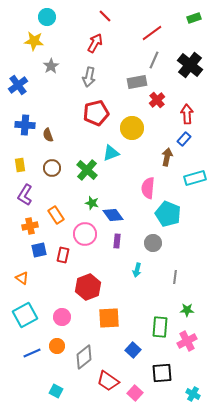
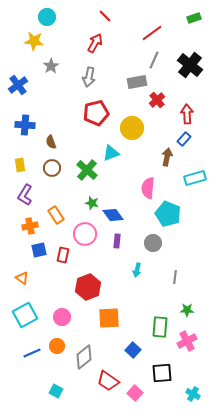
brown semicircle at (48, 135): moved 3 px right, 7 px down
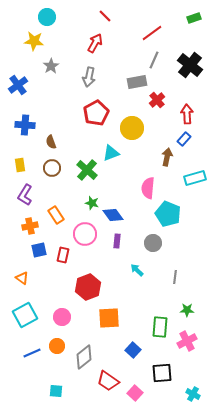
red pentagon at (96, 113): rotated 15 degrees counterclockwise
cyan arrow at (137, 270): rotated 120 degrees clockwise
cyan square at (56, 391): rotated 24 degrees counterclockwise
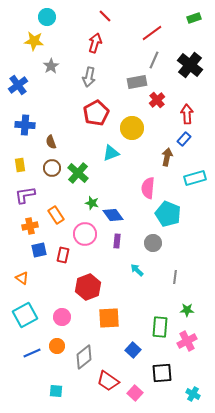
red arrow at (95, 43): rotated 12 degrees counterclockwise
green cross at (87, 170): moved 9 px left, 3 px down
purple L-shape at (25, 195): rotated 50 degrees clockwise
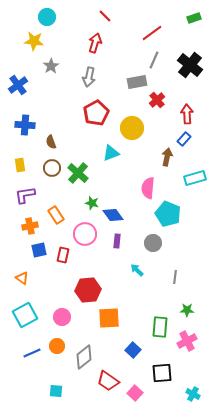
red hexagon at (88, 287): moved 3 px down; rotated 15 degrees clockwise
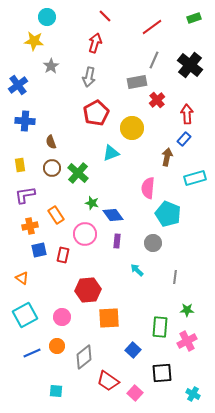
red line at (152, 33): moved 6 px up
blue cross at (25, 125): moved 4 px up
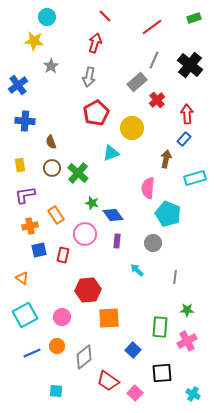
gray rectangle at (137, 82): rotated 30 degrees counterclockwise
brown arrow at (167, 157): moved 1 px left, 2 px down
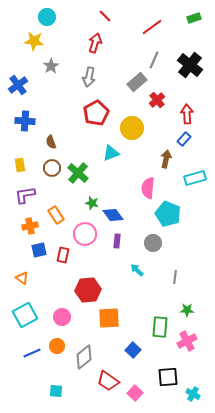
black square at (162, 373): moved 6 px right, 4 px down
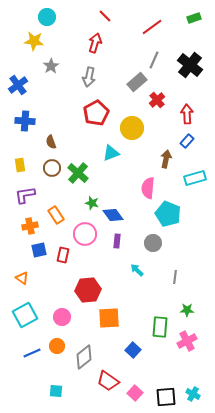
blue rectangle at (184, 139): moved 3 px right, 2 px down
black square at (168, 377): moved 2 px left, 20 px down
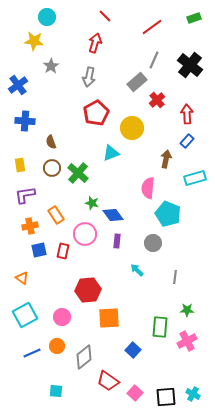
red rectangle at (63, 255): moved 4 px up
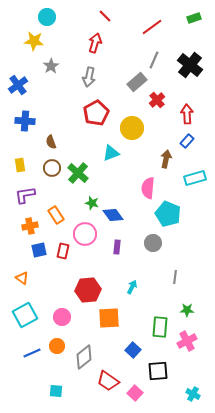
purple rectangle at (117, 241): moved 6 px down
cyan arrow at (137, 270): moved 5 px left, 17 px down; rotated 72 degrees clockwise
black square at (166, 397): moved 8 px left, 26 px up
